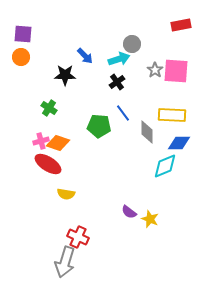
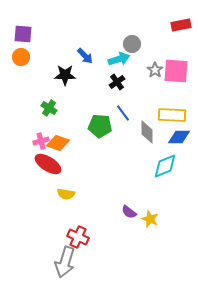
green pentagon: moved 1 px right
blue diamond: moved 6 px up
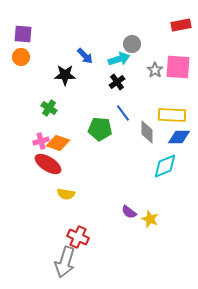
pink square: moved 2 px right, 4 px up
green pentagon: moved 3 px down
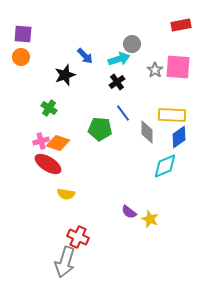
black star: rotated 20 degrees counterclockwise
blue diamond: rotated 35 degrees counterclockwise
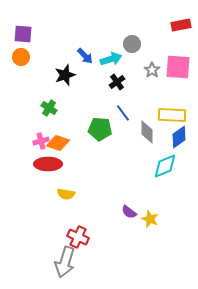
cyan arrow: moved 8 px left
gray star: moved 3 px left
red ellipse: rotated 32 degrees counterclockwise
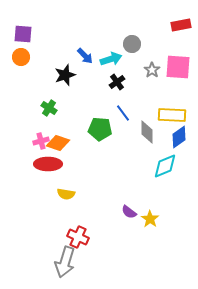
yellow star: rotated 12 degrees clockwise
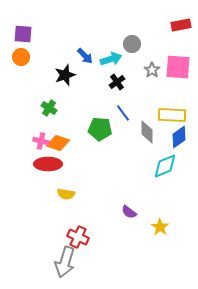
pink cross: rotated 28 degrees clockwise
yellow star: moved 10 px right, 8 px down
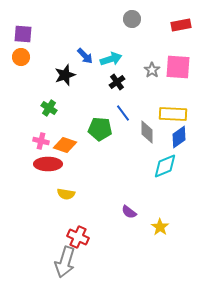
gray circle: moved 25 px up
yellow rectangle: moved 1 px right, 1 px up
orange diamond: moved 7 px right, 2 px down
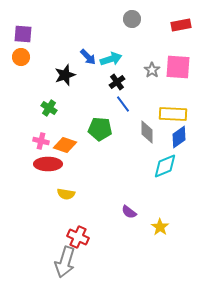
blue arrow: moved 3 px right, 1 px down
blue line: moved 9 px up
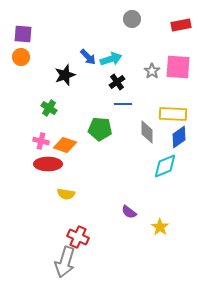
gray star: moved 1 px down
blue line: rotated 54 degrees counterclockwise
